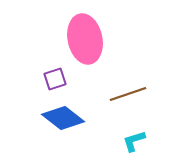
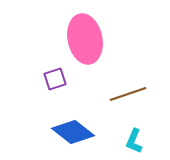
blue diamond: moved 10 px right, 14 px down
cyan L-shape: rotated 50 degrees counterclockwise
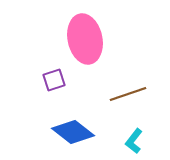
purple square: moved 1 px left, 1 px down
cyan L-shape: rotated 15 degrees clockwise
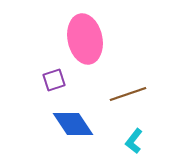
blue diamond: moved 8 px up; rotated 18 degrees clockwise
